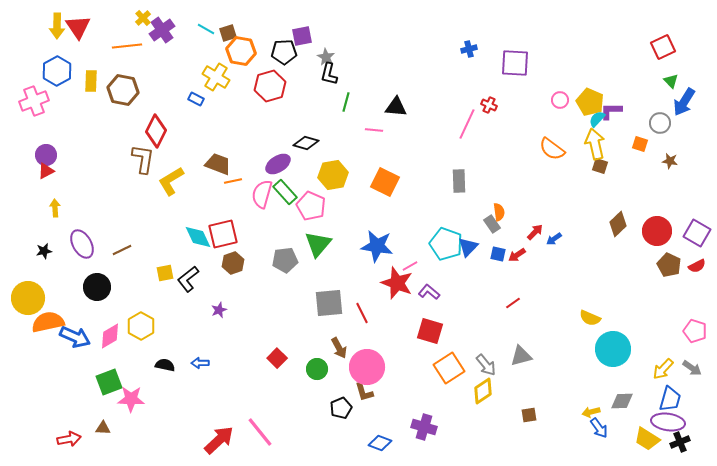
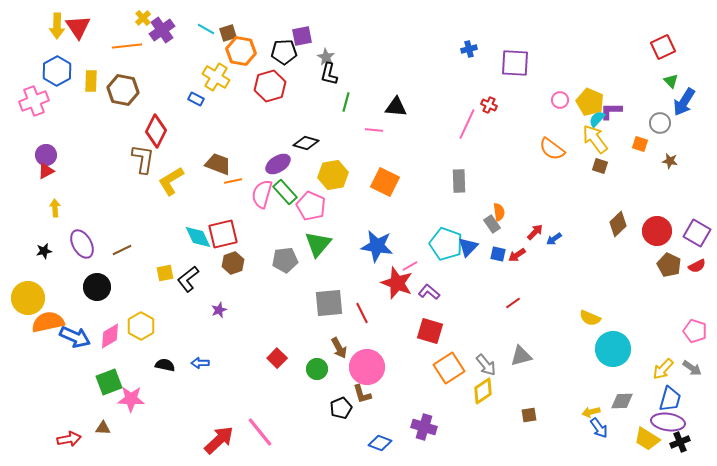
yellow arrow at (595, 144): moved 5 px up; rotated 24 degrees counterclockwise
brown L-shape at (364, 392): moved 2 px left, 2 px down
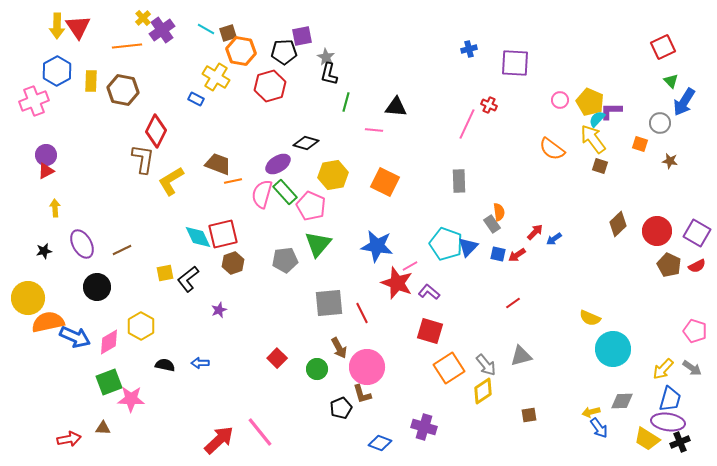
yellow arrow at (595, 139): moved 2 px left
pink diamond at (110, 336): moved 1 px left, 6 px down
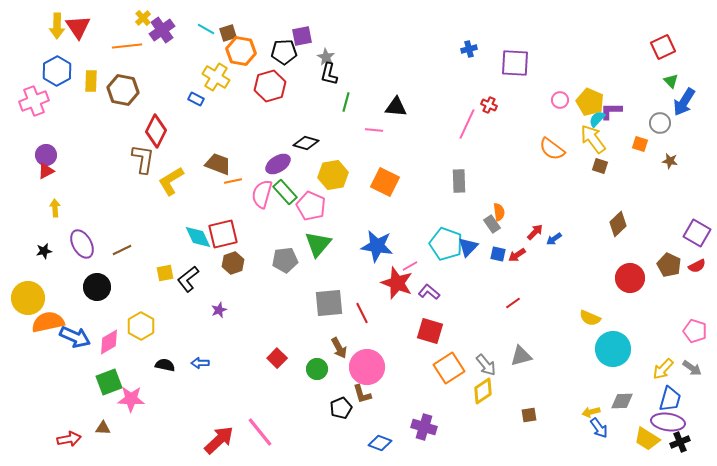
red circle at (657, 231): moved 27 px left, 47 px down
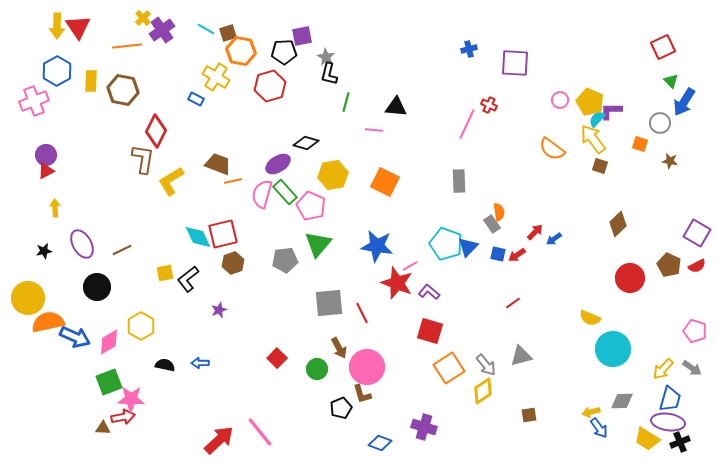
red arrow at (69, 439): moved 54 px right, 22 px up
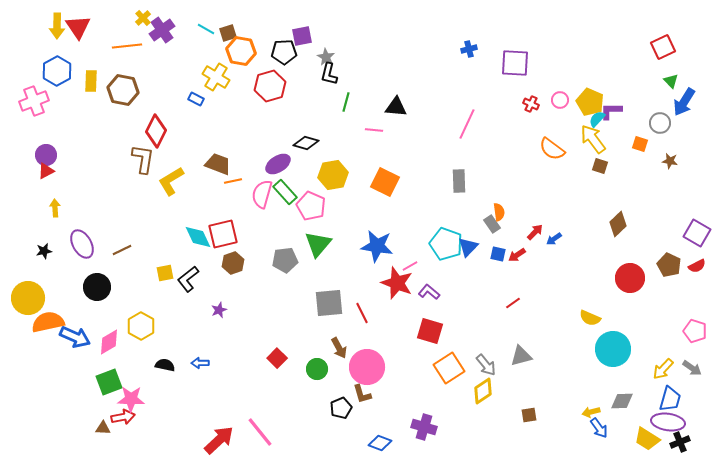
red cross at (489, 105): moved 42 px right, 1 px up
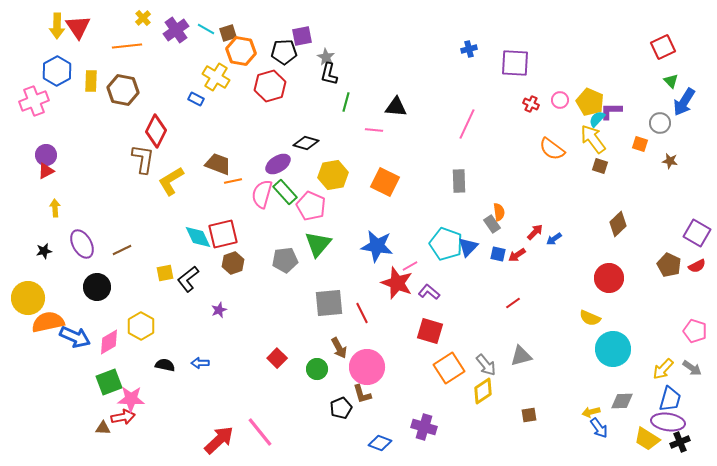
purple cross at (162, 30): moved 14 px right
red circle at (630, 278): moved 21 px left
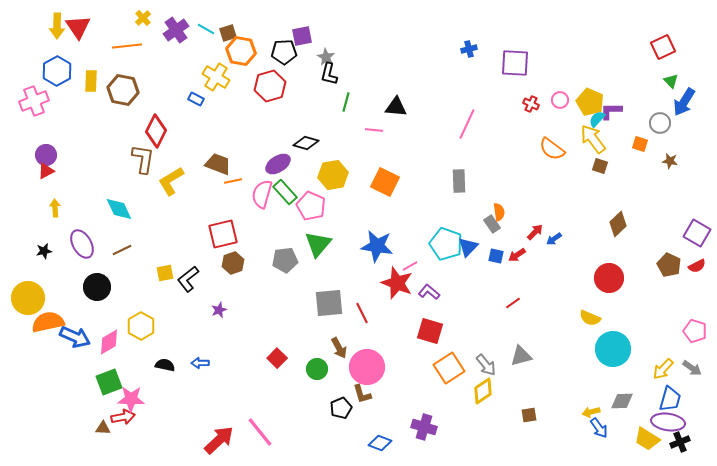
cyan diamond at (198, 237): moved 79 px left, 28 px up
blue square at (498, 254): moved 2 px left, 2 px down
